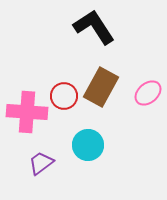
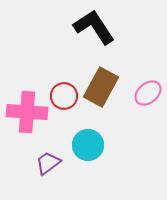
purple trapezoid: moved 7 px right
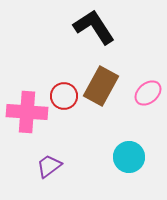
brown rectangle: moved 1 px up
cyan circle: moved 41 px right, 12 px down
purple trapezoid: moved 1 px right, 3 px down
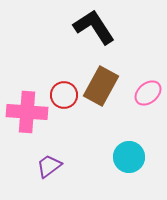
red circle: moved 1 px up
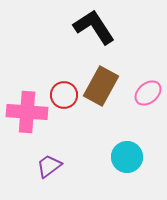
cyan circle: moved 2 px left
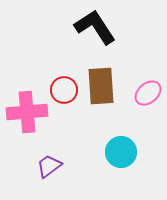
black L-shape: moved 1 px right
brown rectangle: rotated 33 degrees counterclockwise
red circle: moved 5 px up
pink cross: rotated 9 degrees counterclockwise
cyan circle: moved 6 px left, 5 px up
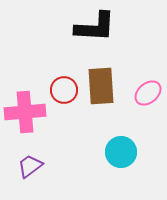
black L-shape: rotated 126 degrees clockwise
pink cross: moved 2 px left
purple trapezoid: moved 19 px left
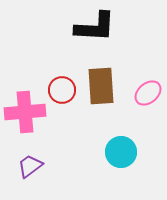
red circle: moved 2 px left
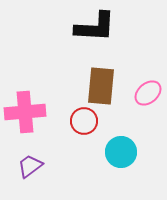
brown rectangle: rotated 9 degrees clockwise
red circle: moved 22 px right, 31 px down
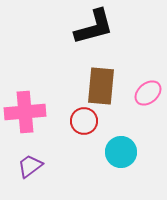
black L-shape: moved 1 px left; rotated 18 degrees counterclockwise
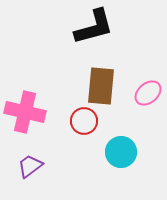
pink cross: rotated 18 degrees clockwise
